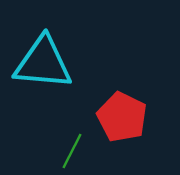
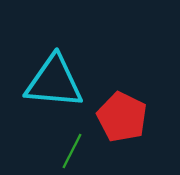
cyan triangle: moved 11 px right, 19 px down
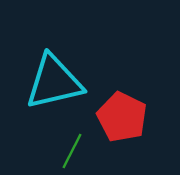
cyan triangle: rotated 18 degrees counterclockwise
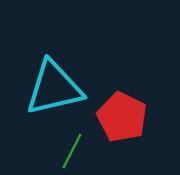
cyan triangle: moved 6 px down
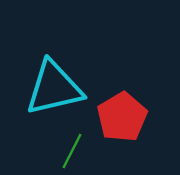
red pentagon: rotated 15 degrees clockwise
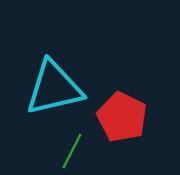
red pentagon: rotated 15 degrees counterclockwise
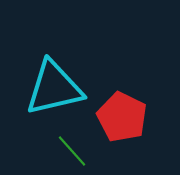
green line: rotated 69 degrees counterclockwise
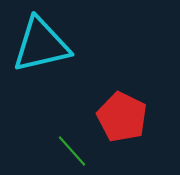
cyan triangle: moved 13 px left, 43 px up
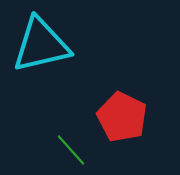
green line: moved 1 px left, 1 px up
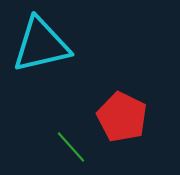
green line: moved 3 px up
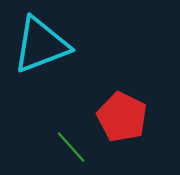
cyan triangle: rotated 8 degrees counterclockwise
